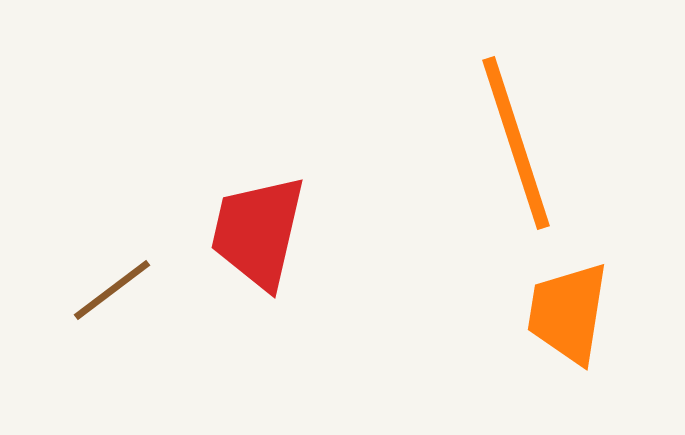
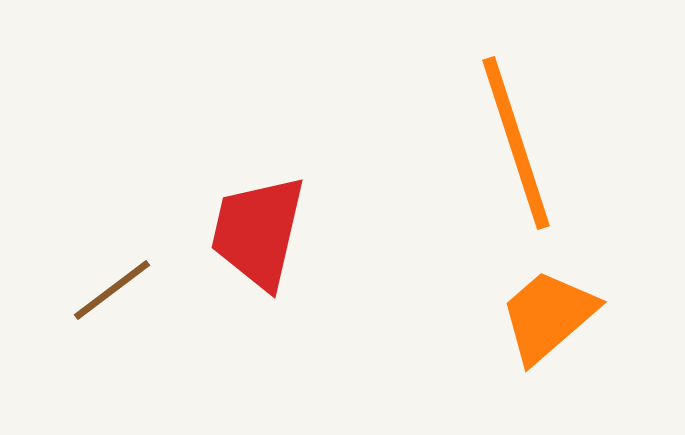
orange trapezoid: moved 20 px left, 3 px down; rotated 40 degrees clockwise
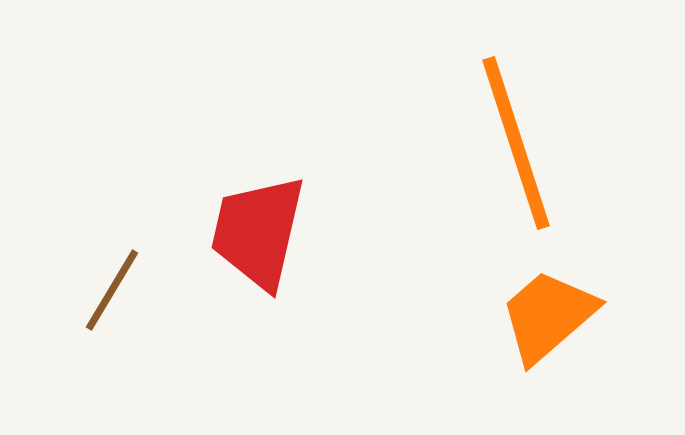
brown line: rotated 22 degrees counterclockwise
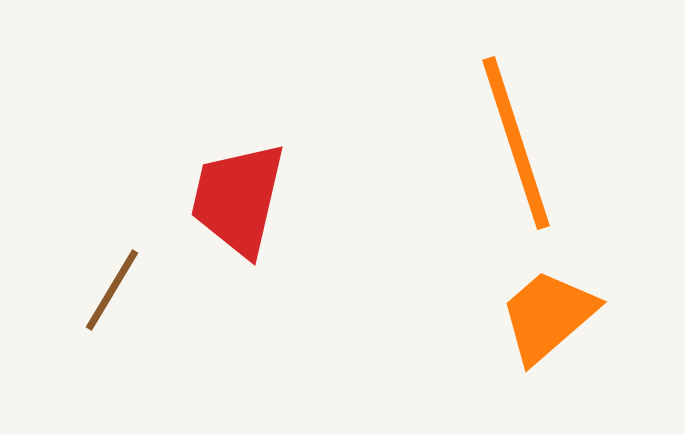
red trapezoid: moved 20 px left, 33 px up
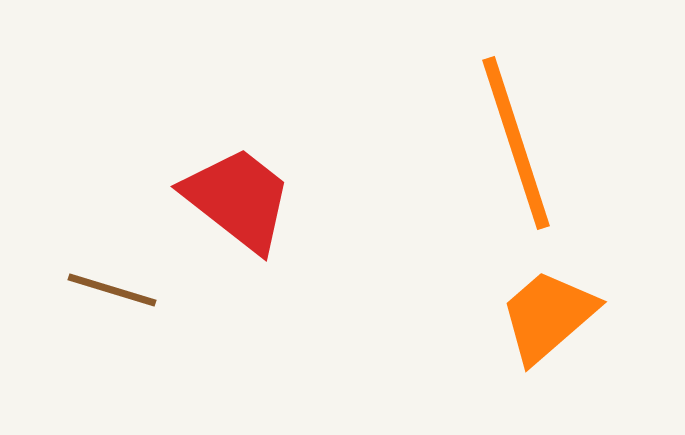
red trapezoid: rotated 115 degrees clockwise
brown line: rotated 76 degrees clockwise
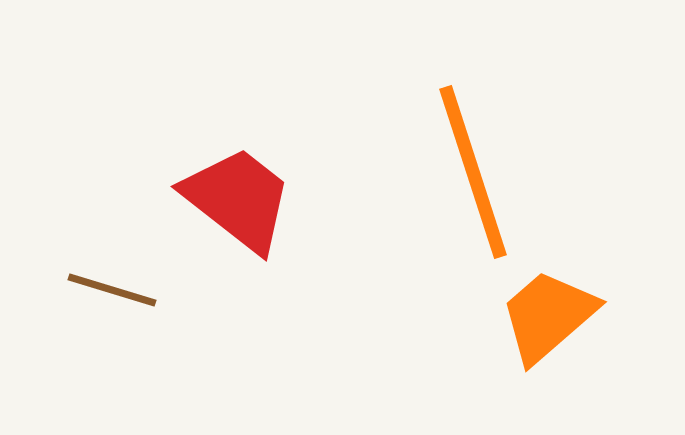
orange line: moved 43 px left, 29 px down
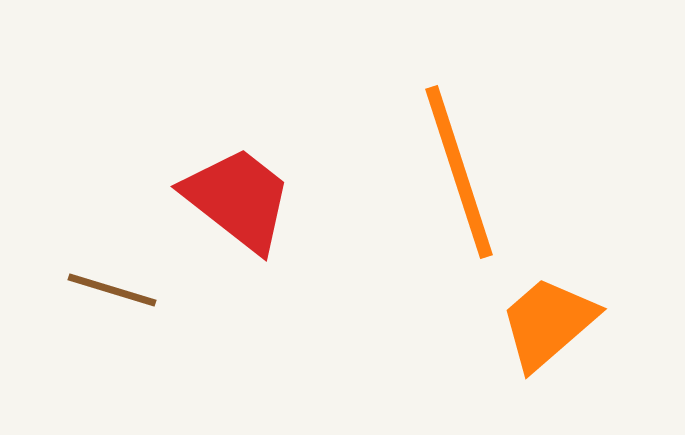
orange line: moved 14 px left
orange trapezoid: moved 7 px down
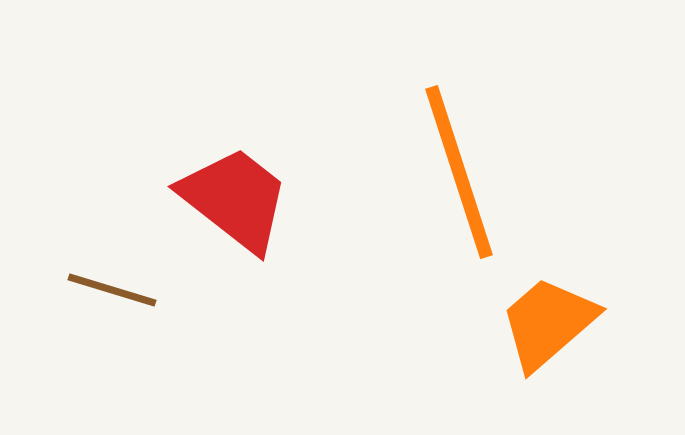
red trapezoid: moved 3 px left
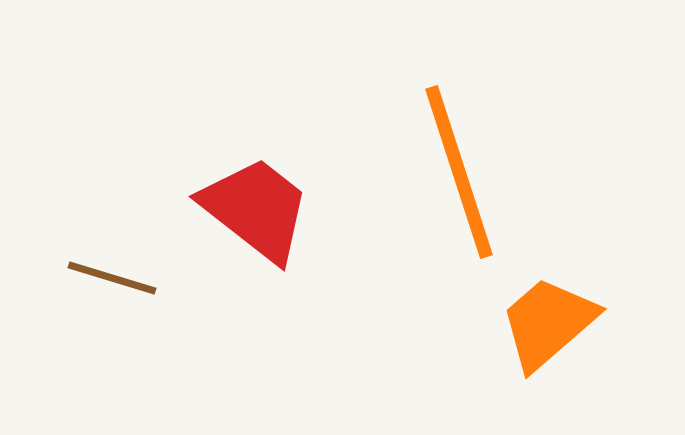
red trapezoid: moved 21 px right, 10 px down
brown line: moved 12 px up
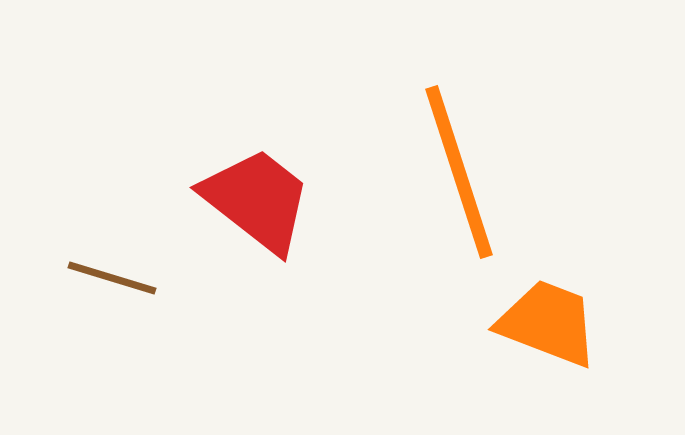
red trapezoid: moved 1 px right, 9 px up
orange trapezoid: rotated 62 degrees clockwise
